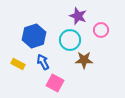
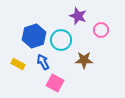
cyan circle: moved 9 px left
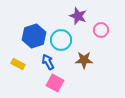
blue arrow: moved 5 px right
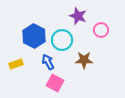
blue hexagon: rotated 15 degrees counterclockwise
cyan circle: moved 1 px right
yellow rectangle: moved 2 px left; rotated 48 degrees counterclockwise
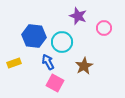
pink circle: moved 3 px right, 2 px up
blue hexagon: rotated 20 degrees counterclockwise
cyan circle: moved 2 px down
brown star: moved 6 px down; rotated 30 degrees counterclockwise
yellow rectangle: moved 2 px left, 1 px up
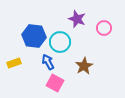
purple star: moved 1 px left, 3 px down
cyan circle: moved 2 px left
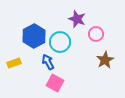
pink circle: moved 8 px left, 6 px down
blue hexagon: rotated 25 degrees clockwise
brown star: moved 21 px right, 6 px up
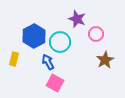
yellow rectangle: moved 4 px up; rotated 56 degrees counterclockwise
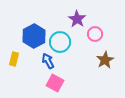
purple star: rotated 12 degrees clockwise
pink circle: moved 1 px left
blue arrow: moved 1 px up
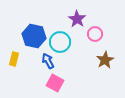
blue hexagon: rotated 20 degrees counterclockwise
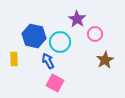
yellow rectangle: rotated 16 degrees counterclockwise
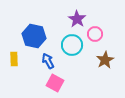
cyan circle: moved 12 px right, 3 px down
